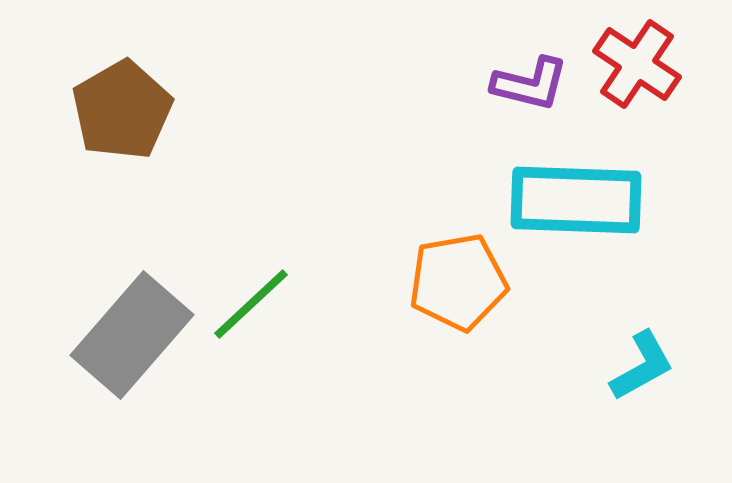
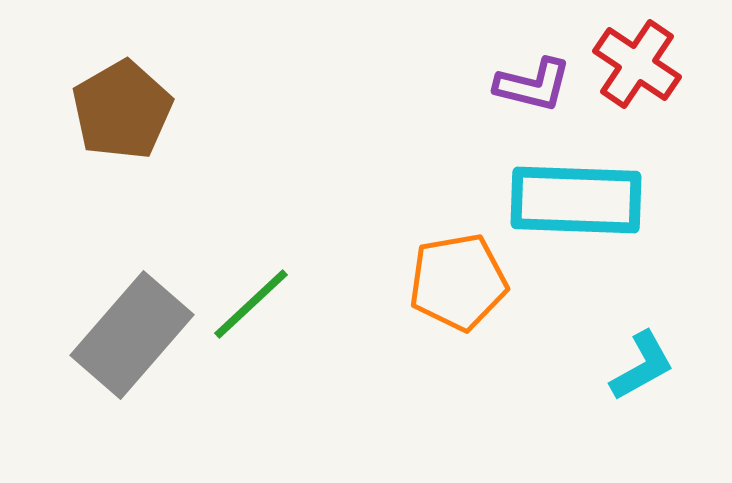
purple L-shape: moved 3 px right, 1 px down
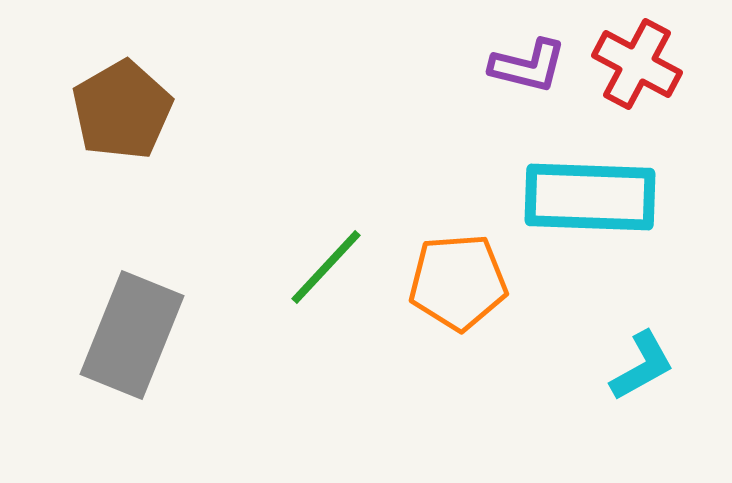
red cross: rotated 6 degrees counterclockwise
purple L-shape: moved 5 px left, 19 px up
cyan rectangle: moved 14 px right, 3 px up
orange pentagon: rotated 6 degrees clockwise
green line: moved 75 px right, 37 px up; rotated 4 degrees counterclockwise
gray rectangle: rotated 19 degrees counterclockwise
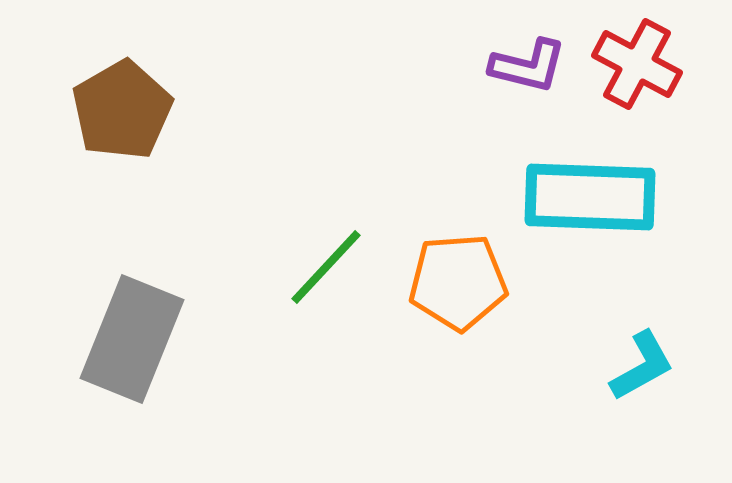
gray rectangle: moved 4 px down
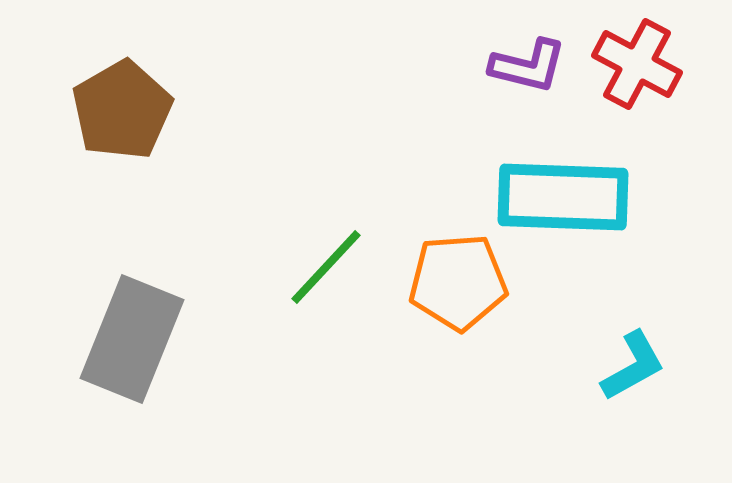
cyan rectangle: moved 27 px left
cyan L-shape: moved 9 px left
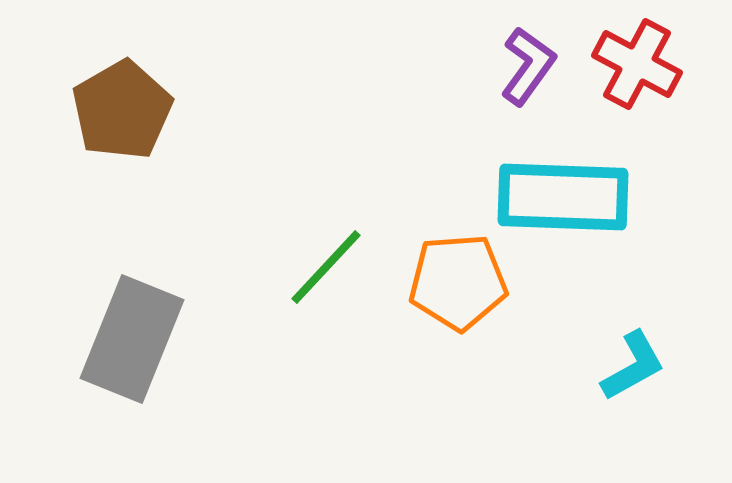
purple L-shape: rotated 68 degrees counterclockwise
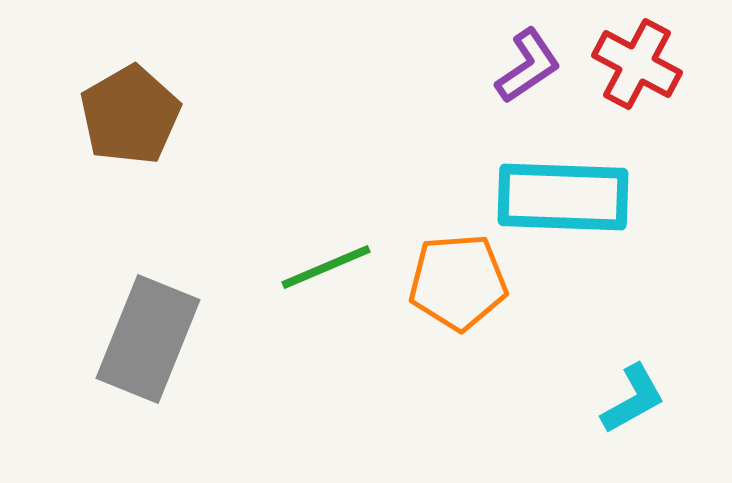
purple L-shape: rotated 20 degrees clockwise
brown pentagon: moved 8 px right, 5 px down
green line: rotated 24 degrees clockwise
gray rectangle: moved 16 px right
cyan L-shape: moved 33 px down
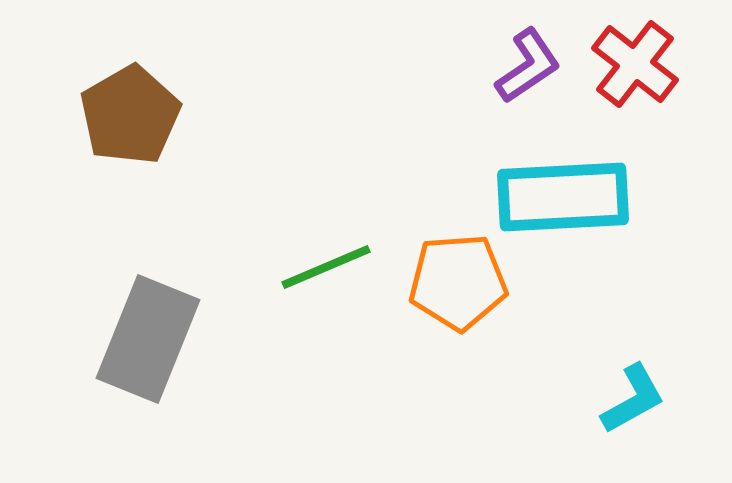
red cross: moved 2 px left; rotated 10 degrees clockwise
cyan rectangle: rotated 5 degrees counterclockwise
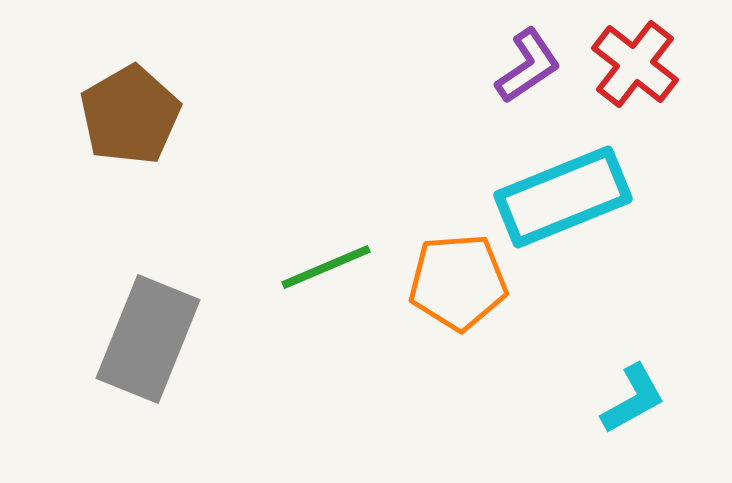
cyan rectangle: rotated 19 degrees counterclockwise
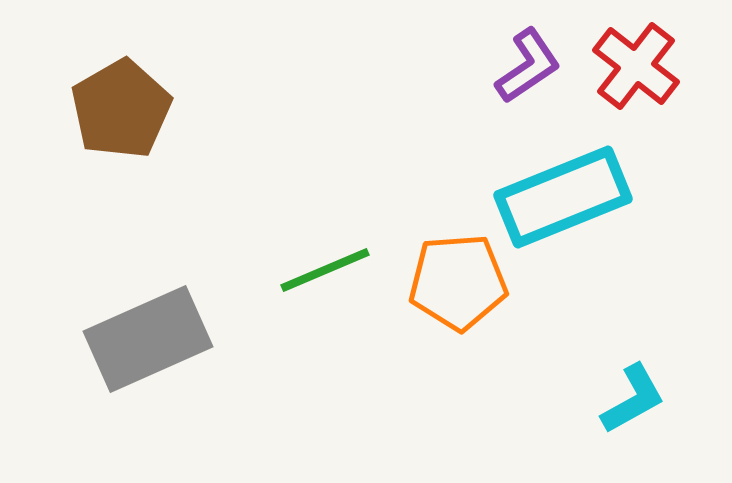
red cross: moved 1 px right, 2 px down
brown pentagon: moved 9 px left, 6 px up
green line: moved 1 px left, 3 px down
gray rectangle: rotated 44 degrees clockwise
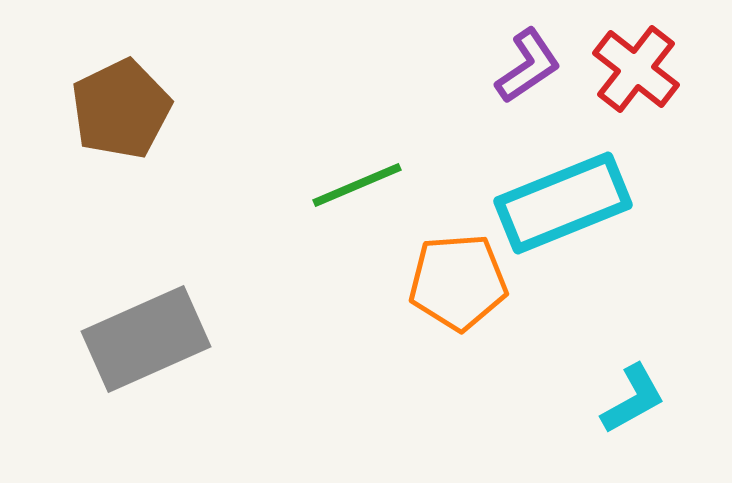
red cross: moved 3 px down
brown pentagon: rotated 4 degrees clockwise
cyan rectangle: moved 6 px down
green line: moved 32 px right, 85 px up
gray rectangle: moved 2 px left
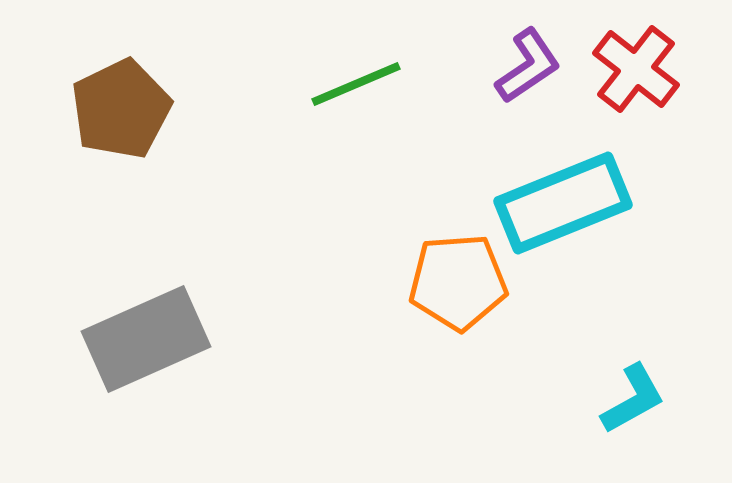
green line: moved 1 px left, 101 px up
